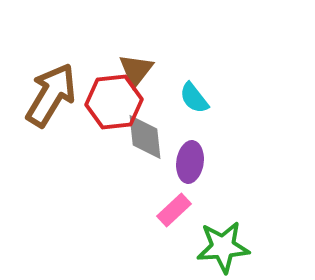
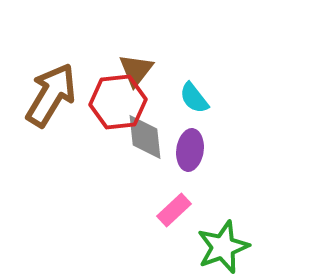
red hexagon: moved 4 px right
purple ellipse: moved 12 px up
green star: rotated 16 degrees counterclockwise
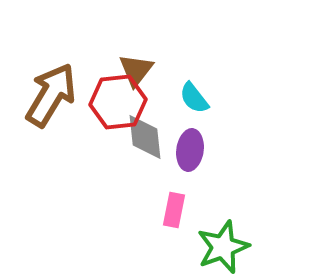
pink rectangle: rotated 36 degrees counterclockwise
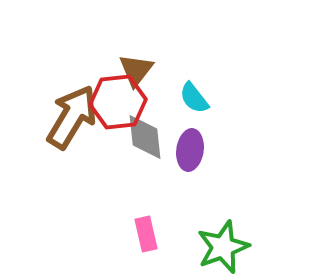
brown arrow: moved 21 px right, 22 px down
pink rectangle: moved 28 px left, 24 px down; rotated 24 degrees counterclockwise
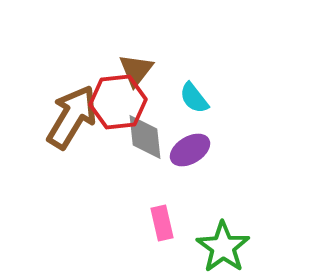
purple ellipse: rotated 51 degrees clockwise
pink rectangle: moved 16 px right, 11 px up
green star: rotated 16 degrees counterclockwise
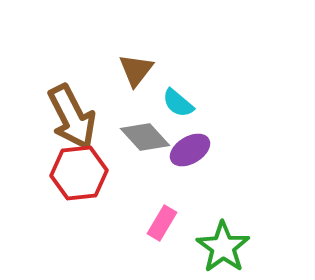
cyan semicircle: moved 16 px left, 5 px down; rotated 12 degrees counterclockwise
red hexagon: moved 39 px left, 71 px down
brown arrow: rotated 122 degrees clockwise
gray diamond: rotated 36 degrees counterclockwise
pink rectangle: rotated 44 degrees clockwise
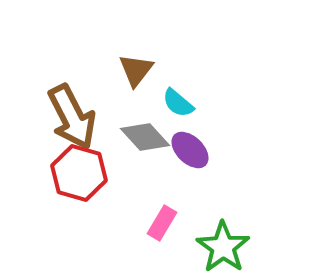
purple ellipse: rotated 75 degrees clockwise
red hexagon: rotated 22 degrees clockwise
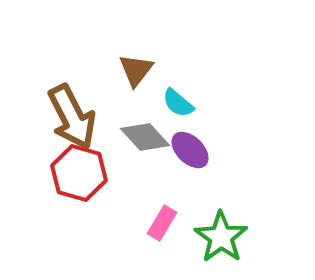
green star: moved 2 px left, 10 px up
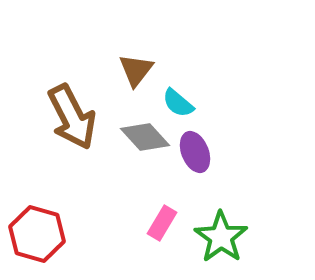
purple ellipse: moved 5 px right, 2 px down; rotated 24 degrees clockwise
red hexagon: moved 42 px left, 61 px down
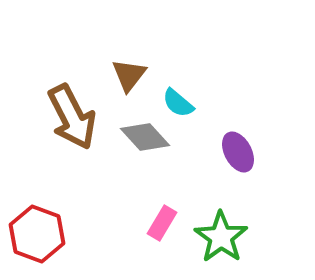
brown triangle: moved 7 px left, 5 px down
purple ellipse: moved 43 px right; rotated 6 degrees counterclockwise
red hexagon: rotated 4 degrees clockwise
